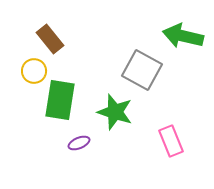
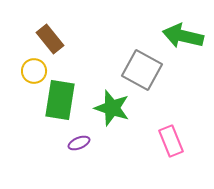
green star: moved 3 px left, 4 px up
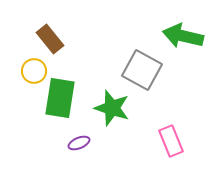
green rectangle: moved 2 px up
